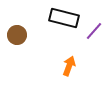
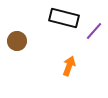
brown circle: moved 6 px down
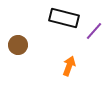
brown circle: moved 1 px right, 4 px down
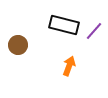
black rectangle: moved 7 px down
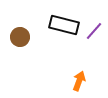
brown circle: moved 2 px right, 8 px up
orange arrow: moved 10 px right, 15 px down
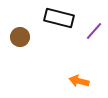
black rectangle: moved 5 px left, 7 px up
orange arrow: rotated 96 degrees counterclockwise
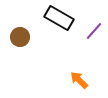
black rectangle: rotated 16 degrees clockwise
orange arrow: moved 1 px up; rotated 30 degrees clockwise
